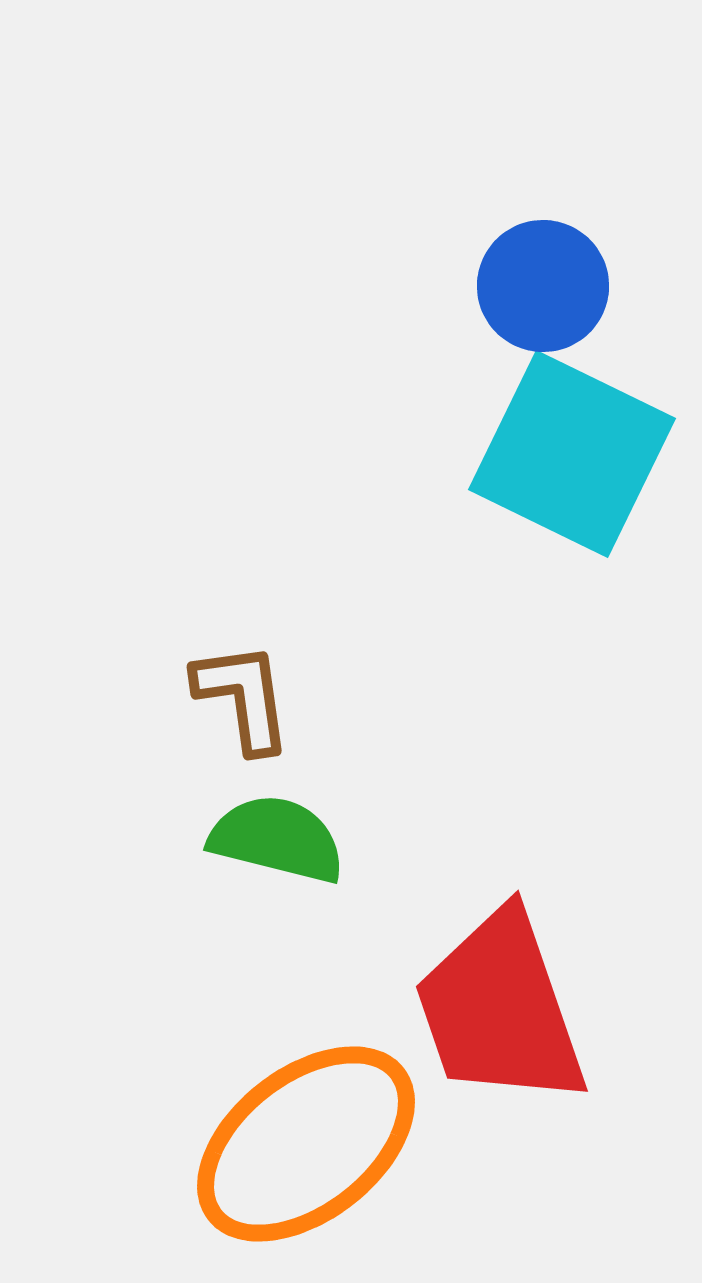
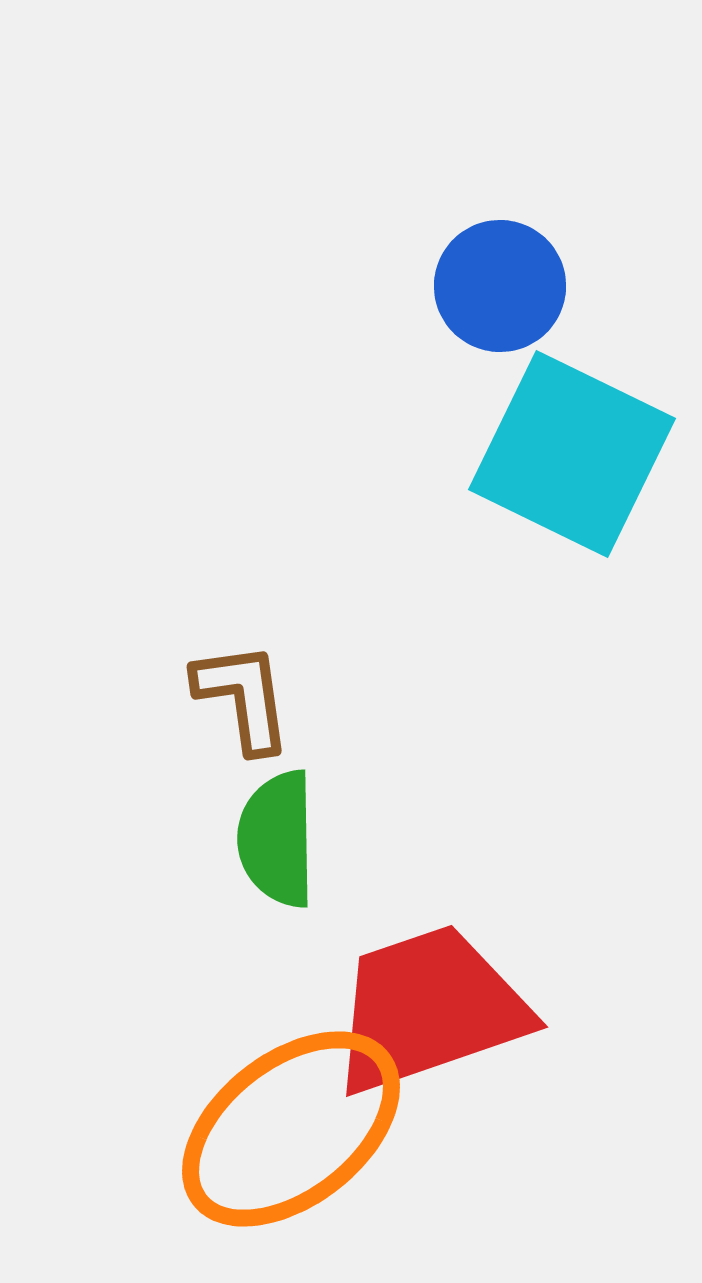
blue circle: moved 43 px left
green semicircle: rotated 105 degrees counterclockwise
red trapezoid: moved 71 px left; rotated 90 degrees clockwise
orange ellipse: moved 15 px left, 15 px up
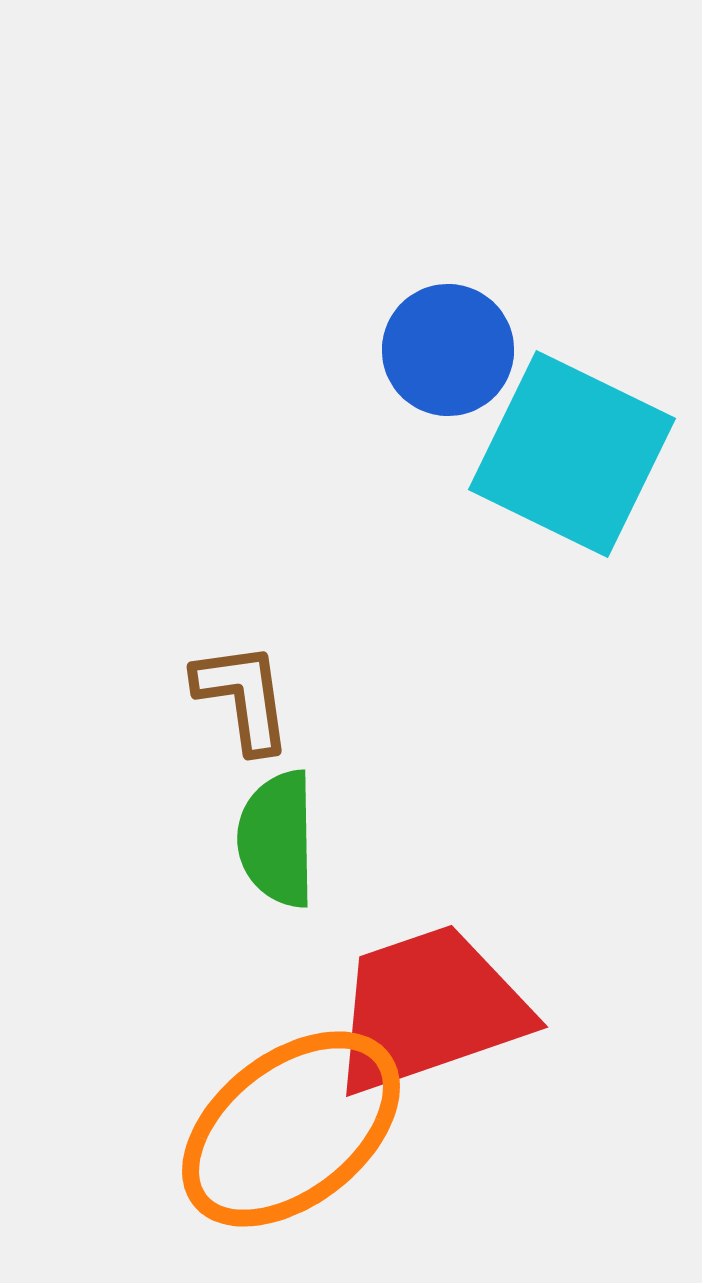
blue circle: moved 52 px left, 64 px down
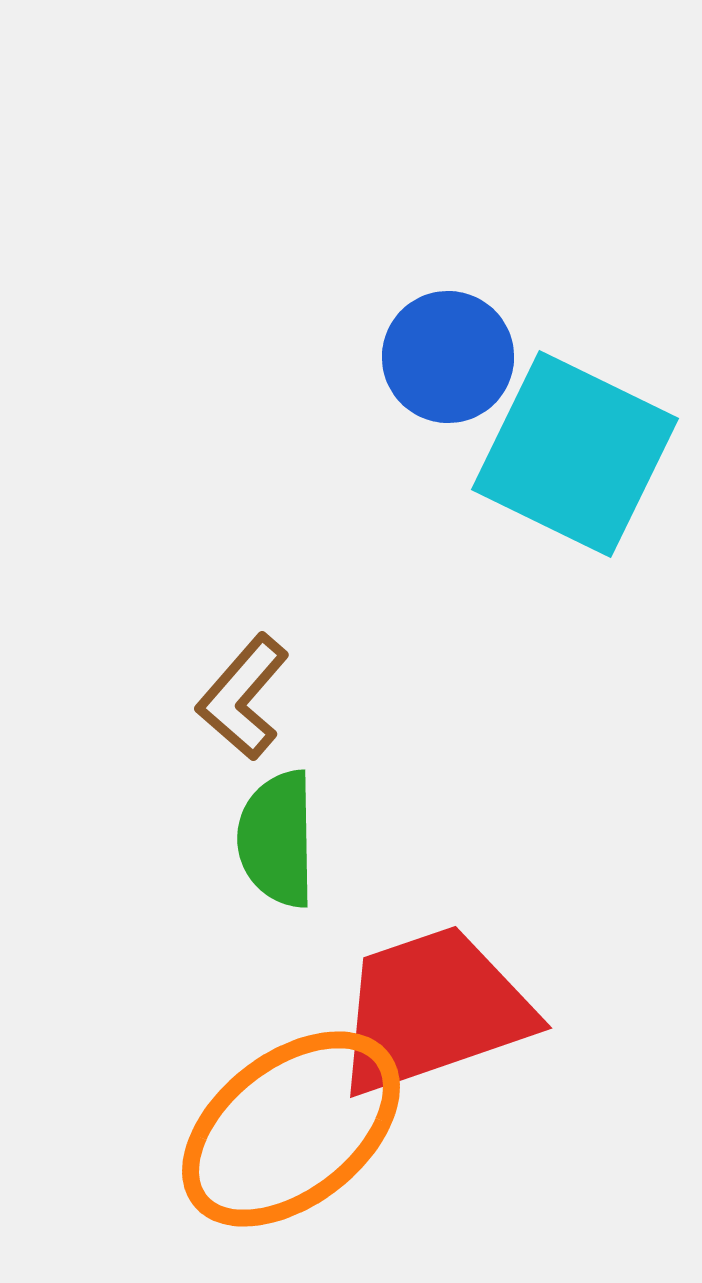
blue circle: moved 7 px down
cyan square: moved 3 px right
brown L-shape: rotated 131 degrees counterclockwise
red trapezoid: moved 4 px right, 1 px down
